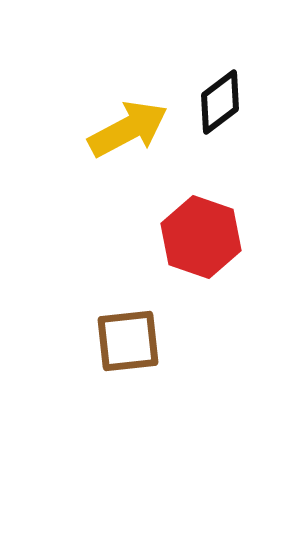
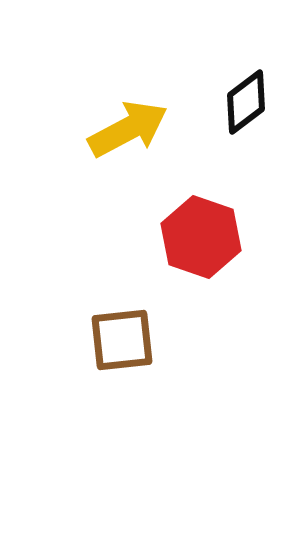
black diamond: moved 26 px right
brown square: moved 6 px left, 1 px up
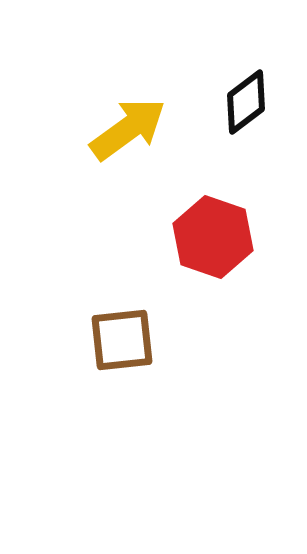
yellow arrow: rotated 8 degrees counterclockwise
red hexagon: moved 12 px right
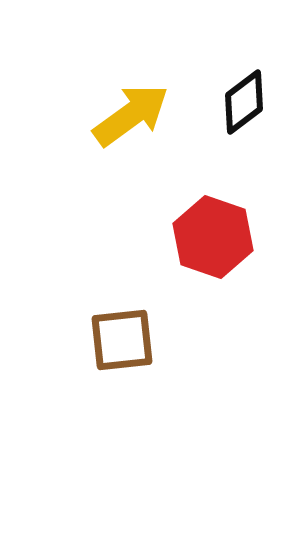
black diamond: moved 2 px left
yellow arrow: moved 3 px right, 14 px up
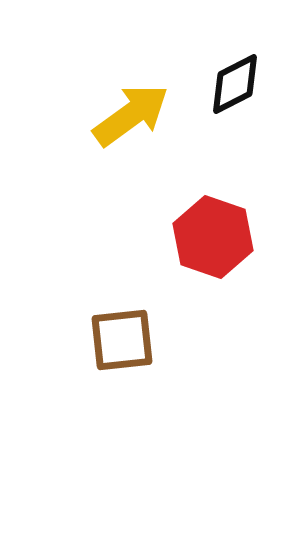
black diamond: moved 9 px left, 18 px up; rotated 10 degrees clockwise
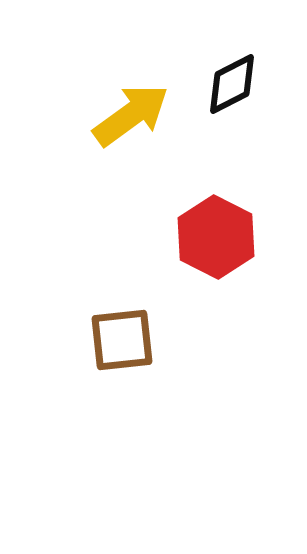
black diamond: moved 3 px left
red hexagon: moved 3 px right; rotated 8 degrees clockwise
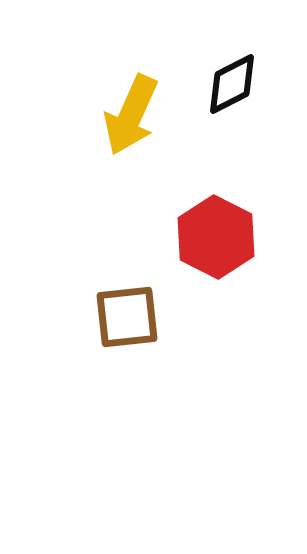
yellow arrow: rotated 150 degrees clockwise
brown square: moved 5 px right, 23 px up
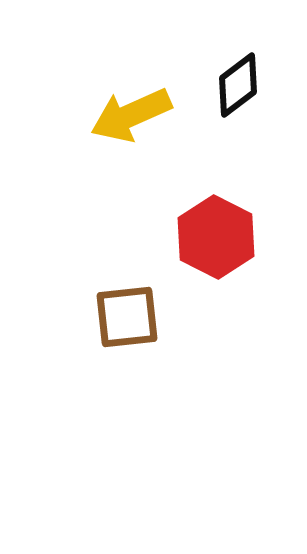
black diamond: moved 6 px right, 1 px down; rotated 10 degrees counterclockwise
yellow arrow: rotated 42 degrees clockwise
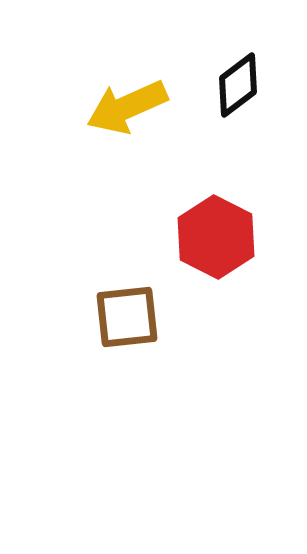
yellow arrow: moved 4 px left, 8 px up
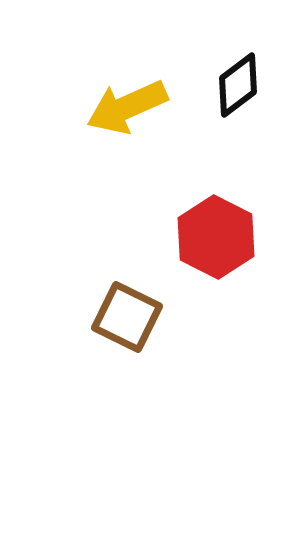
brown square: rotated 32 degrees clockwise
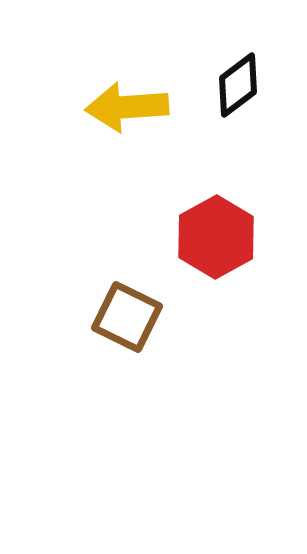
yellow arrow: rotated 20 degrees clockwise
red hexagon: rotated 4 degrees clockwise
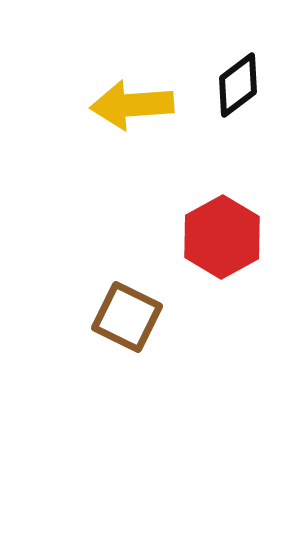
yellow arrow: moved 5 px right, 2 px up
red hexagon: moved 6 px right
